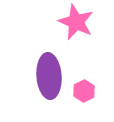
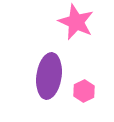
purple ellipse: rotated 12 degrees clockwise
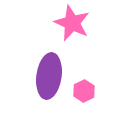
pink star: moved 4 px left, 1 px down
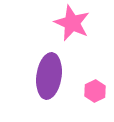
pink hexagon: moved 11 px right
